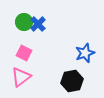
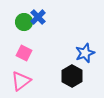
blue cross: moved 7 px up
pink triangle: moved 4 px down
black hexagon: moved 5 px up; rotated 20 degrees counterclockwise
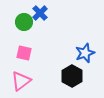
blue cross: moved 2 px right, 4 px up
pink square: rotated 14 degrees counterclockwise
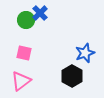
green circle: moved 2 px right, 2 px up
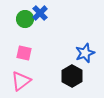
green circle: moved 1 px left, 1 px up
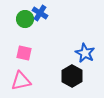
blue cross: rotated 14 degrees counterclockwise
blue star: rotated 24 degrees counterclockwise
pink triangle: rotated 25 degrees clockwise
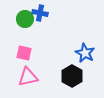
blue cross: rotated 21 degrees counterclockwise
pink triangle: moved 7 px right, 4 px up
